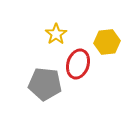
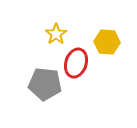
yellow hexagon: rotated 10 degrees clockwise
red ellipse: moved 2 px left, 1 px up
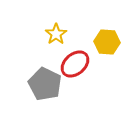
red ellipse: moved 1 px left, 1 px down; rotated 32 degrees clockwise
gray pentagon: rotated 20 degrees clockwise
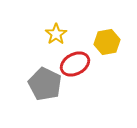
yellow hexagon: rotated 15 degrees counterclockwise
red ellipse: rotated 12 degrees clockwise
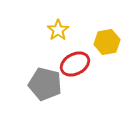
yellow star: moved 2 px right, 4 px up
gray pentagon: rotated 12 degrees counterclockwise
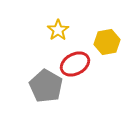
gray pentagon: moved 1 px right, 2 px down; rotated 16 degrees clockwise
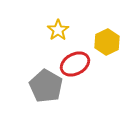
yellow hexagon: rotated 15 degrees counterclockwise
